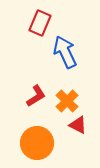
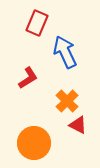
red rectangle: moved 3 px left
red L-shape: moved 8 px left, 18 px up
orange circle: moved 3 px left
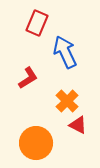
orange circle: moved 2 px right
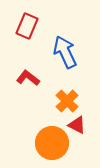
red rectangle: moved 10 px left, 3 px down
red L-shape: rotated 110 degrees counterclockwise
red triangle: moved 1 px left
orange circle: moved 16 px right
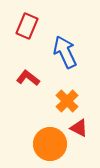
red triangle: moved 2 px right, 3 px down
orange circle: moved 2 px left, 1 px down
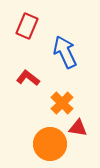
orange cross: moved 5 px left, 2 px down
red triangle: moved 1 px left; rotated 18 degrees counterclockwise
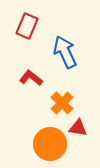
red L-shape: moved 3 px right
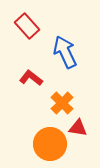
red rectangle: rotated 65 degrees counterclockwise
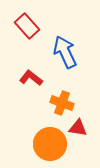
orange cross: rotated 25 degrees counterclockwise
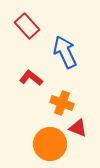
red triangle: rotated 12 degrees clockwise
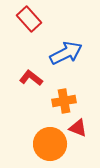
red rectangle: moved 2 px right, 7 px up
blue arrow: moved 1 px right, 1 px down; rotated 88 degrees clockwise
orange cross: moved 2 px right, 2 px up; rotated 30 degrees counterclockwise
